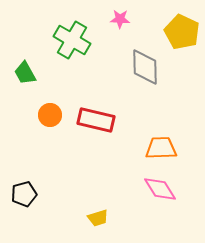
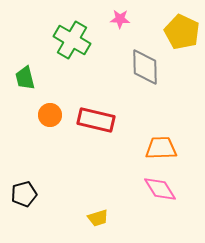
green trapezoid: moved 5 px down; rotated 15 degrees clockwise
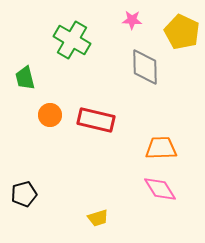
pink star: moved 12 px right, 1 px down
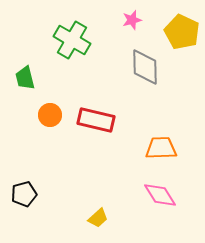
pink star: rotated 18 degrees counterclockwise
pink diamond: moved 6 px down
yellow trapezoid: rotated 25 degrees counterclockwise
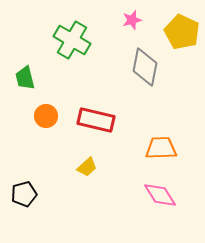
gray diamond: rotated 12 degrees clockwise
orange circle: moved 4 px left, 1 px down
yellow trapezoid: moved 11 px left, 51 px up
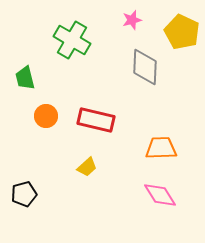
gray diamond: rotated 9 degrees counterclockwise
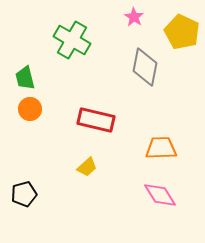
pink star: moved 2 px right, 3 px up; rotated 24 degrees counterclockwise
gray diamond: rotated 9 degrees clockwise
orange circle: moved 16 px left, 7 px up
